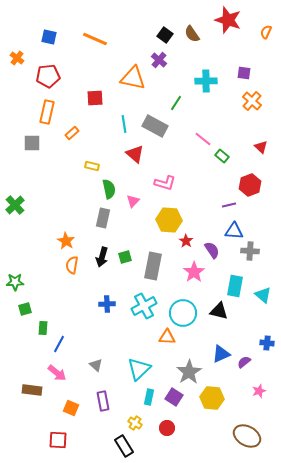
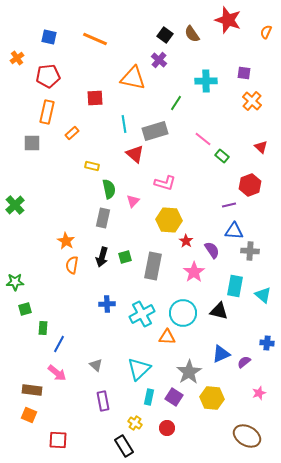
orange cross at (17, 58): rotated 16 degrees clockwise
gray rectangle at (155, 126): moved 5 px down; rotated 45 degrees counterclockwise
cyan cross at (144, 306): moved 2 px left, 8 px down
pink star at (259, 391): moved 2 px down
orange square at (71, 408): moved 42 px left, 7 px down
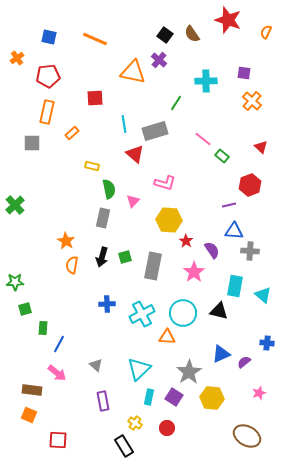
orange triangle at (133, 78): moved 6 px up
